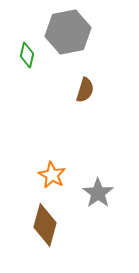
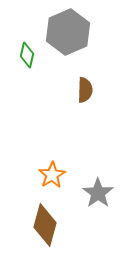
gray hexagon: rotated 12 degrees counterclockwise
brown semicircle: rotated 15 degrees counterclockwise
orange star: rotated 12 degrees clockwise
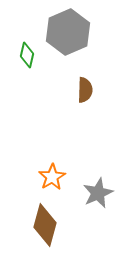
orange star: moved 2 px down
gray star: rotated 12 degrees clockwise
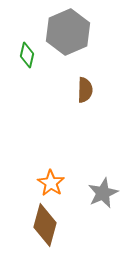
orange star: moved 1 px left, 6 px down; rotated 8 degrees counterclockwise
gray star: moved 5 px right
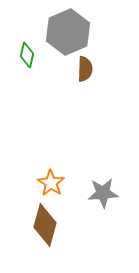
brown semicircle: moved 21 px up
gray star: rotated 20 degrees clockwise
